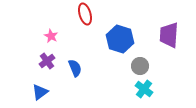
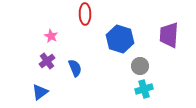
red ellipse: rotated 15 degrees clockwise
cyan cross: rotated 36 degrees clockwise
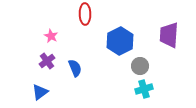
blue hexagon: moved 2 px down; rotated 16 degrees clockwise
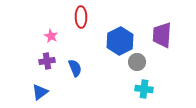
red ellipse: moved 4 px left, 3 px down
purple trapezoid: moved 7 px left
purple cross: rotated 28 degrees clockwise
gray circle: moved 3 px left, 4 px up
cyan cross: rotated 24 degrees clockwise
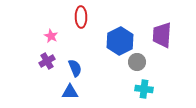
purple cross: rotated 21 degrees counterclockwise
blue triangle: moved 30 px right; rotated 36 degrees clockwise
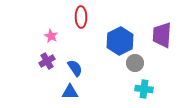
gray circle: moved 2 px left, 1 px down
blue semicircle: rotated 12 degrees counterclockwise
